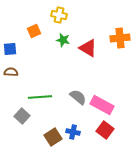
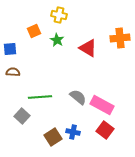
green star: moved 6 px left; rotated 16 degrees clockwise
brown semicircle: moved 2 px right
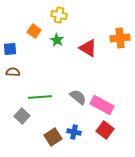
orange square: rotated 32 degrees counterclockwise
blue cross: moved 1 px right
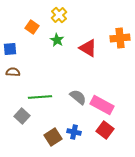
yellow cross: rotated 35 degrees clockwise
orange square: moved 2 px left, 4 px up
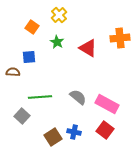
green star: moved 2 px down
blue square: moved 19 px right, 8 px down
pink rectangle: moved 5 px right, 1 px up
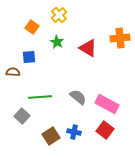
brown square: moved 2 px left, 1 px up
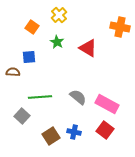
orange cross: moved 11 px up; rotated 18 degrees clockwise
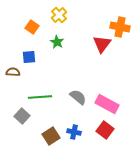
red triangle: moved 14 px right, 4 px up; rotated 36 degrees clockwise
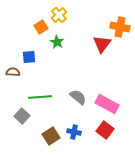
orange square: moved 9 px right; rotated 24 degrees clockwise
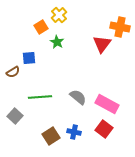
blue square: moved 1 px down
brown semicircle: rotated 144 degrees clockwise
gray square: moved 7 px left
red square: moved 1 px left, 1 px up
